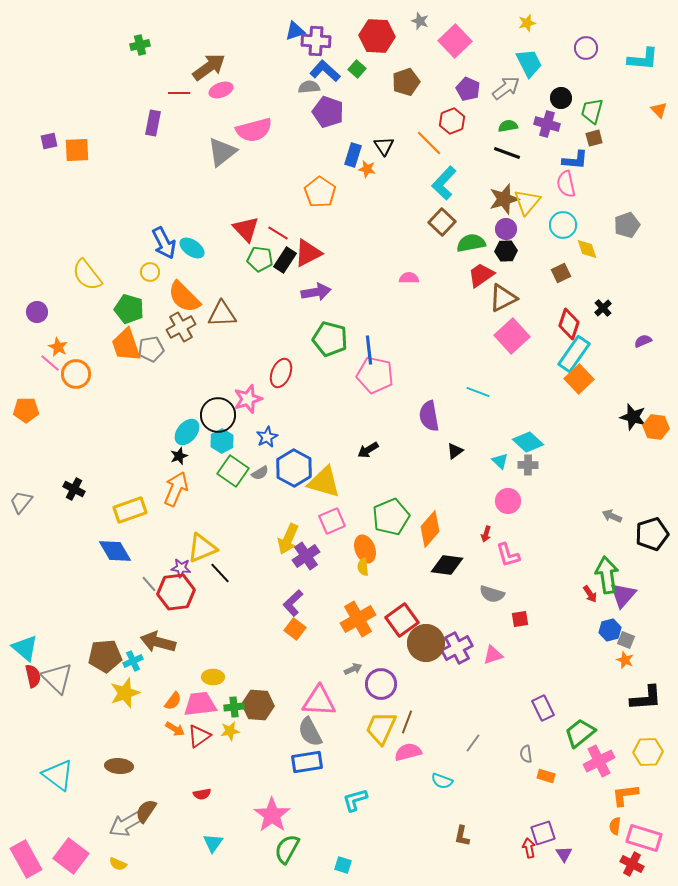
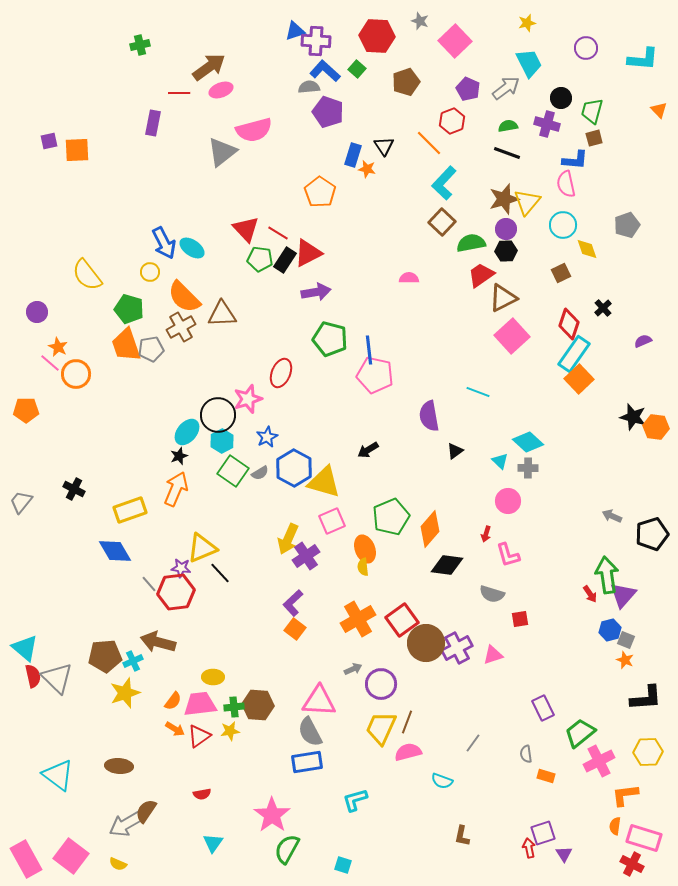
gray cross at (528, 465): moved 3 px down
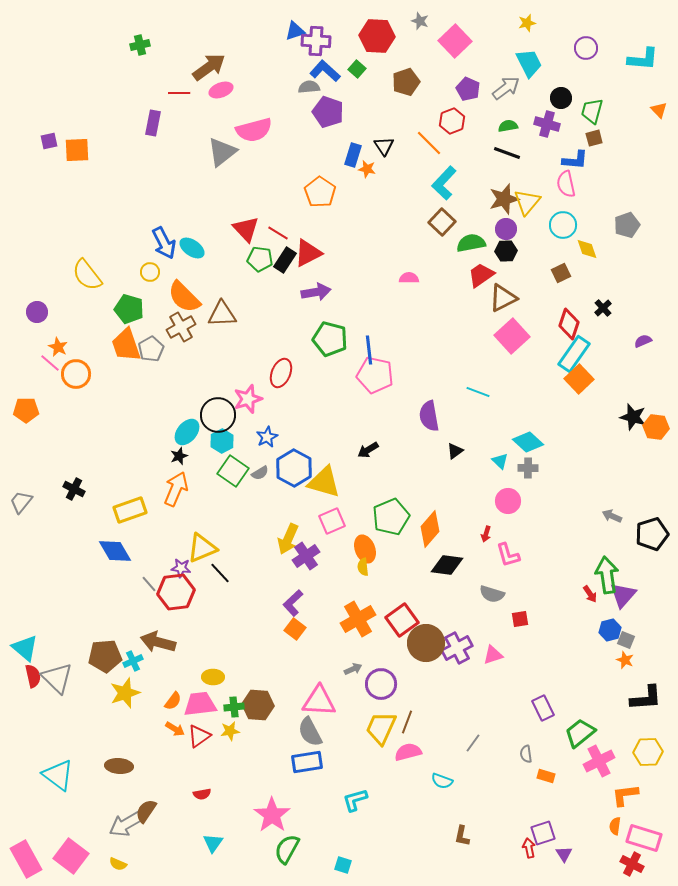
gray pentagon at (151, 349): rotated 20 degrees counterclockwise
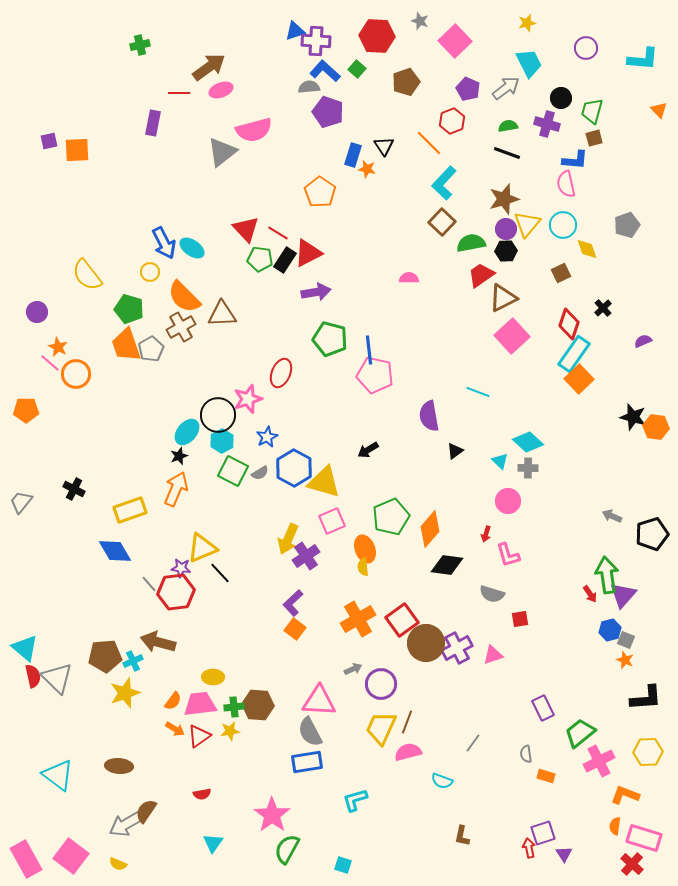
yellow triangle at (527, 202): moved 22 px down
green square at (233, 471): rotated 8 degrees counterclockwise
orange L-shape at (625, 795): rotated 28 degrees clockwise
red cross at (632, 864): rotated 15 degrees clockwise
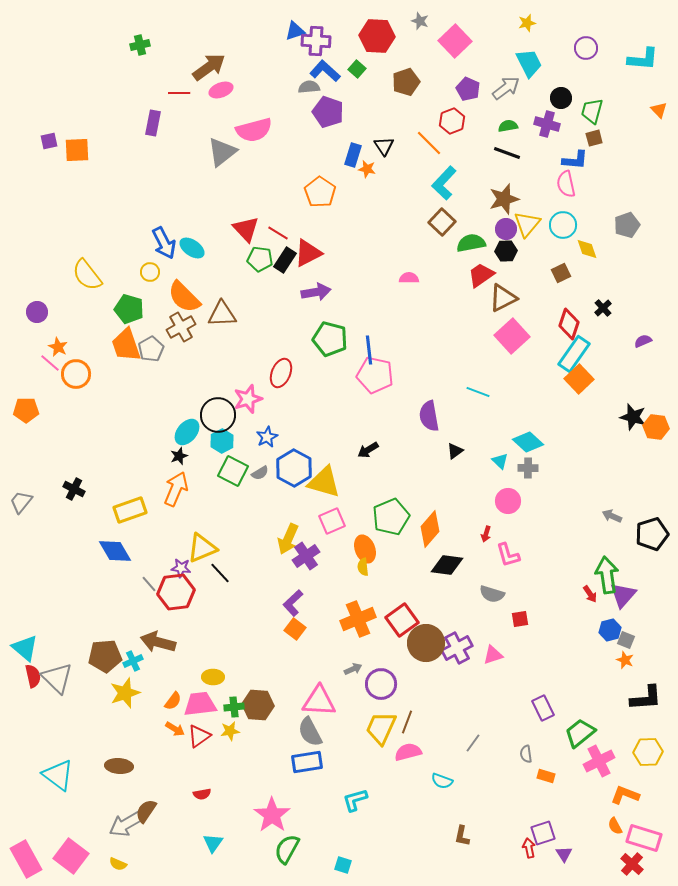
orange cross at (358, 619): rotated 8 degrees clockwise
orange semicircle at (615, 826): rotated 36 degrees counterclockwise
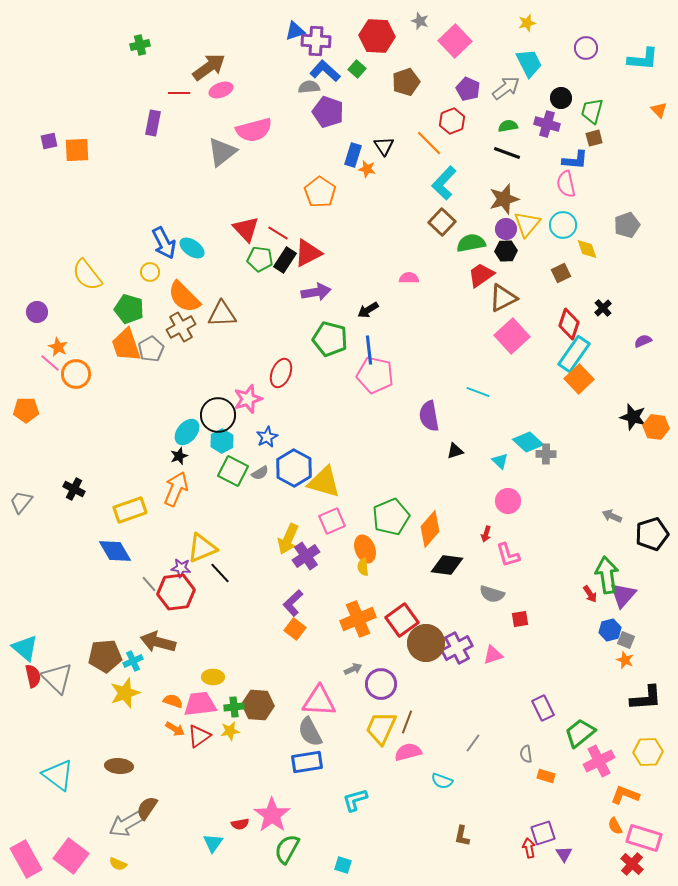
black arrow at (368, 450): moved 140 px up
black triangle at (455, 451): rotated 18 degrees clockwise
gray cross at (528, 468): moved 18 px right, 14 px up
orange semicircle at (173, 701): rotated 108 degrees counterclockwise
red semicircle at (202, 794): moved 38 px right, 30 px down
brown semicircle at (146, 811): moved 1 px right, 3 px up
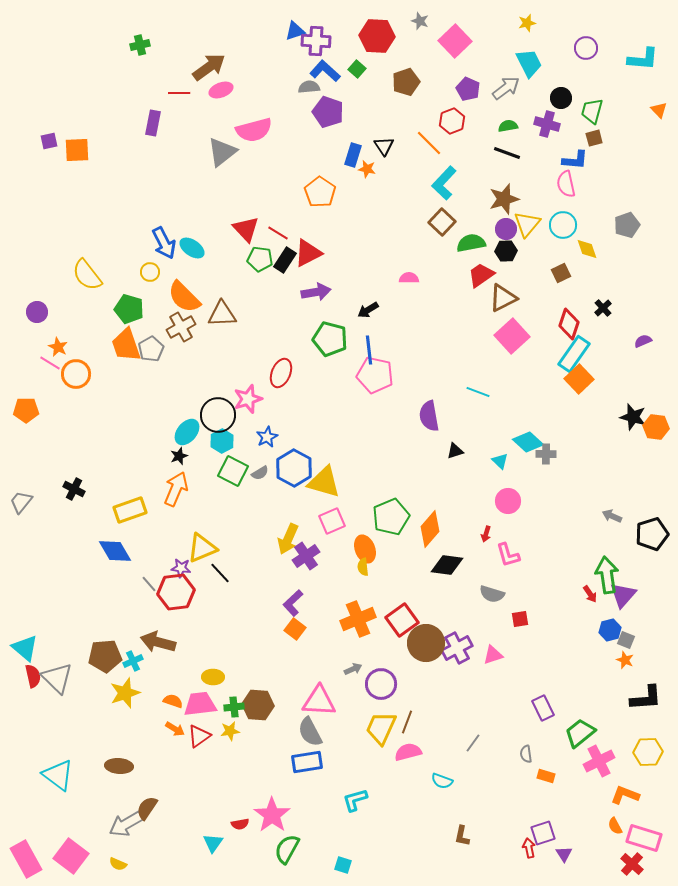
pink line at (50, 363): rotated 10 degrees counterclockwise
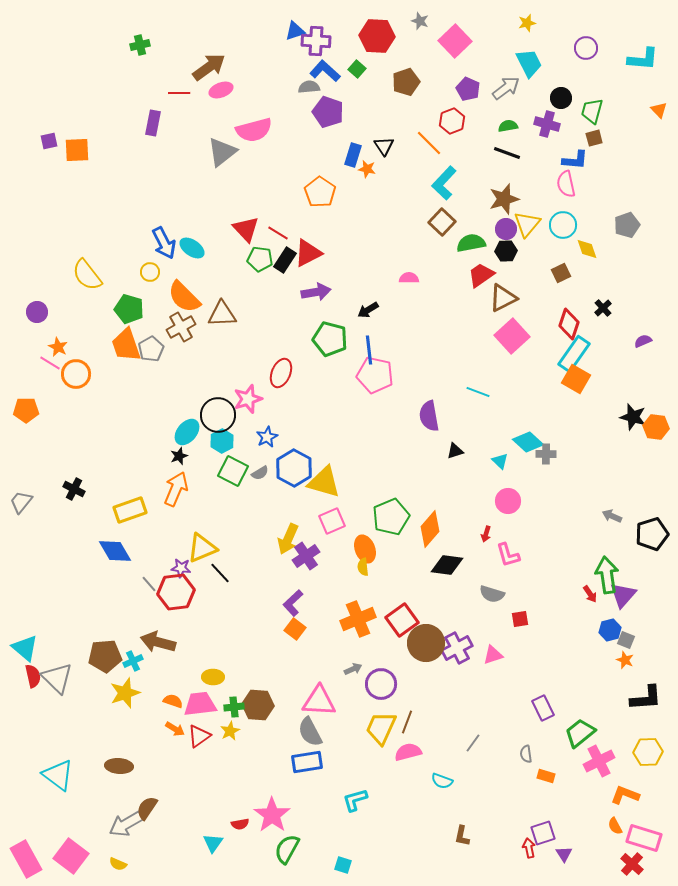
orange square at (579, 379): moved 3 px left; rotated 16 degrees counterclockwise
yellow star at (230, 731): rotated 18 degrees counterclockwise
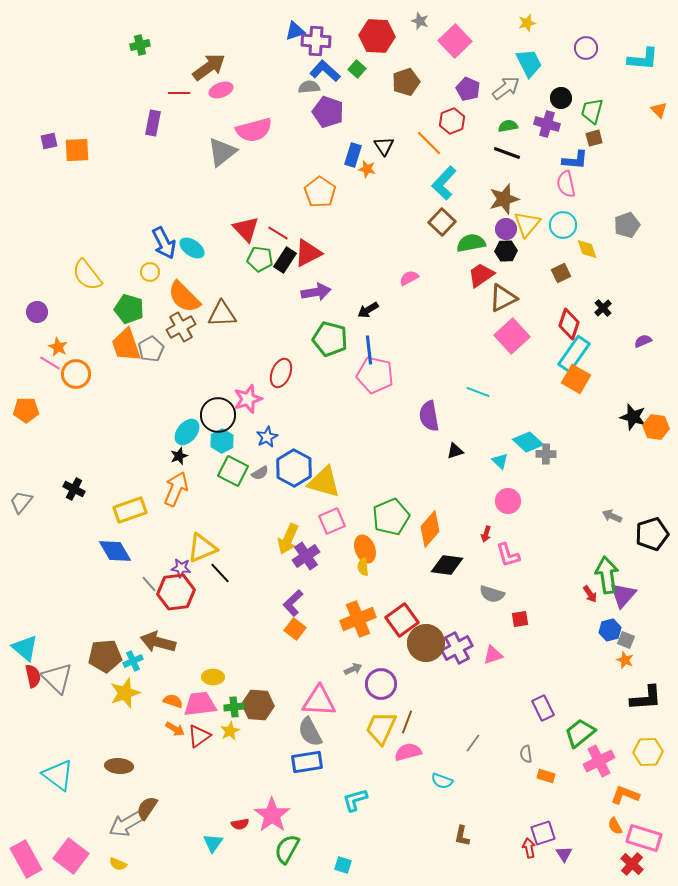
pink semicircle at (409, 278): rotated 30 degrees counterclockwise
